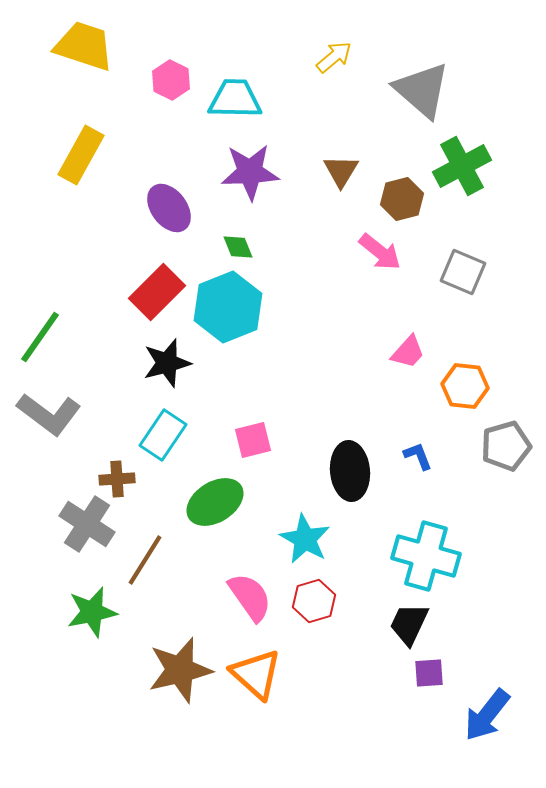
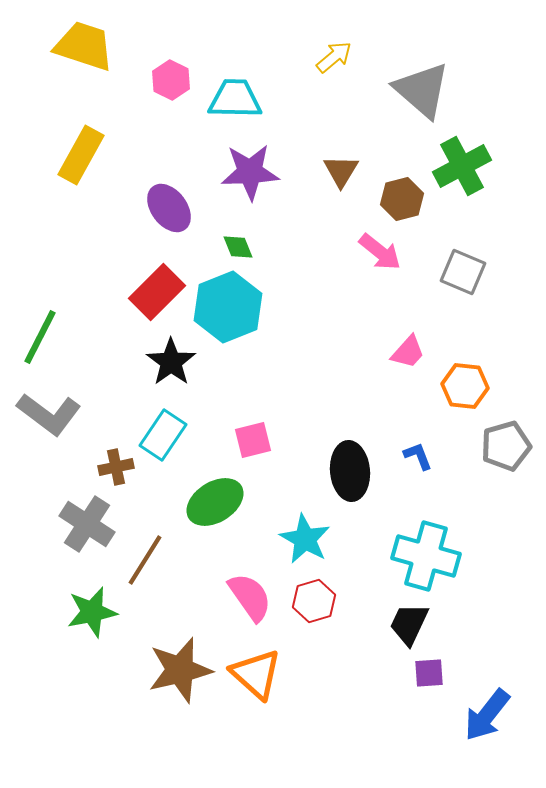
green line: rotated 8 degrees counterclockwise
black star: moved 4 px right, 1 px up; rotated 21 degrees counterclockwise
brown cross: moved 1 px left, 12 px up; rotated 8 degrees counterclockwise
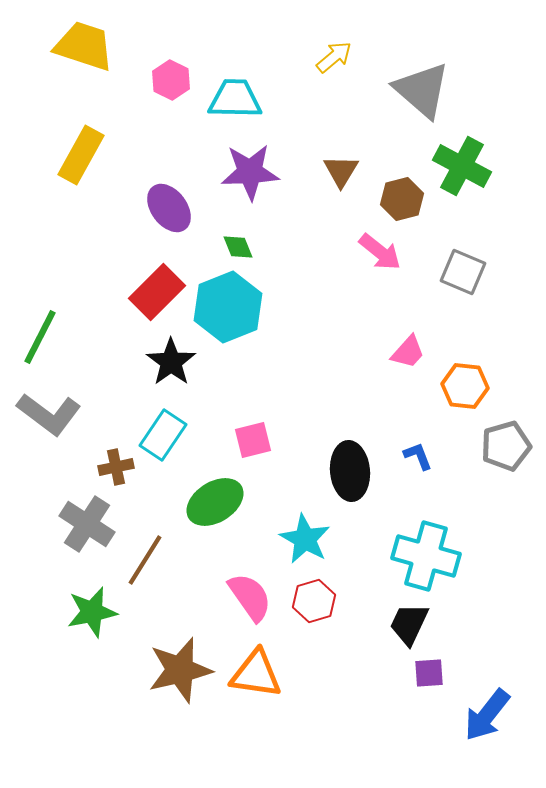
green cross: rotated 34 degrees counterclockwise
orange triangle: rotated 34 degrees counterclockwise
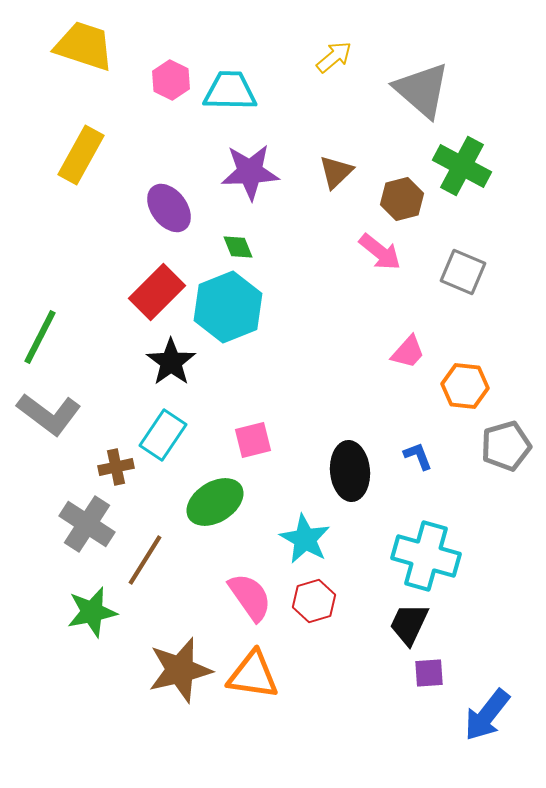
cyan trapezoid: moved 5 px left, 8 px up
brown triangle: moved 5 px left, 1 px down; rotated 15 degrees clockwise
orange triangle: moved 3 px left, 1 px down
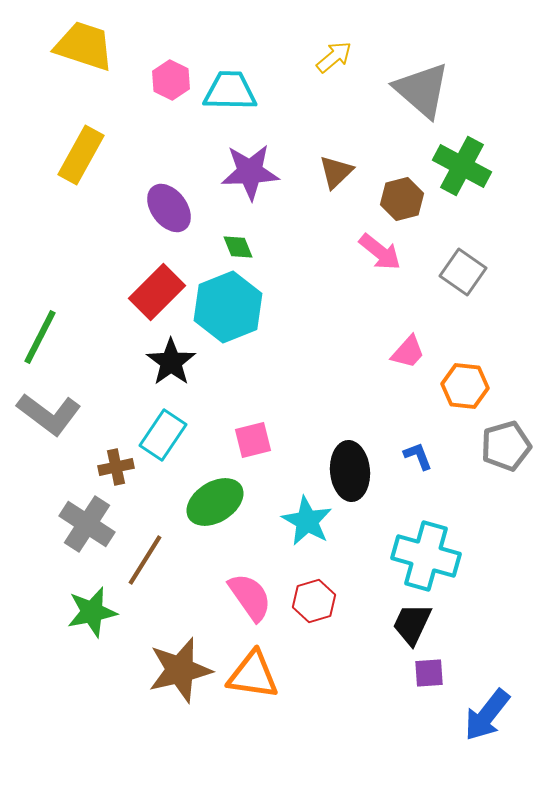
gray square: rotated 12 degrees clockwise
cyan star: moved 2 px right, 18 px up
black trapezoid: moved 3 px right
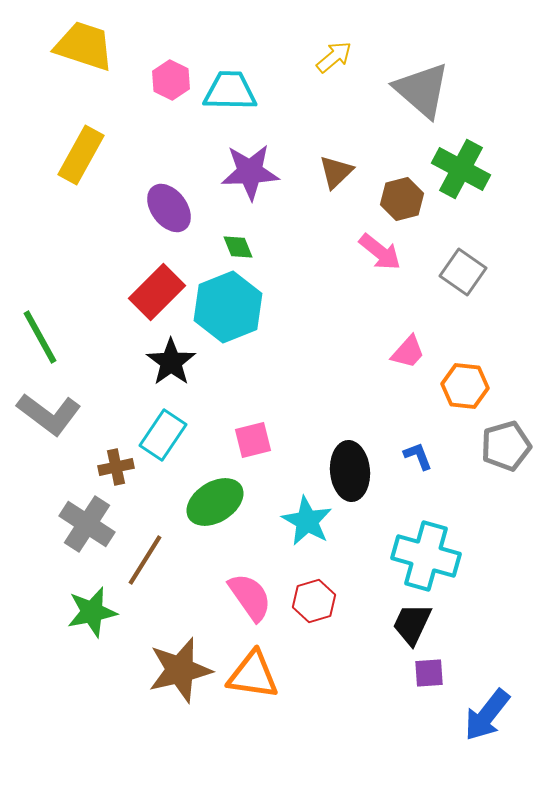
green cross: moved 1 px left, 3 px down
green line: rotated 56 degrees counterclockwise
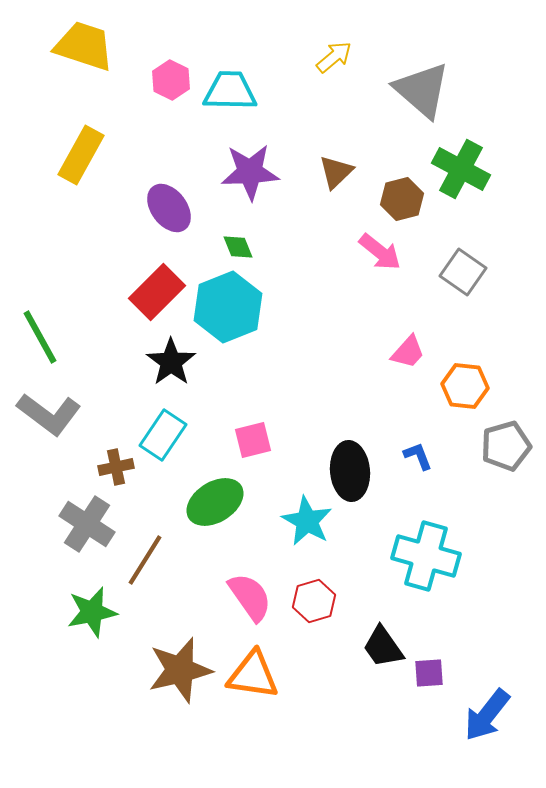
black trapezoid: moved 29 px left, 23 px down; rotated 60 degrees counterclockwise
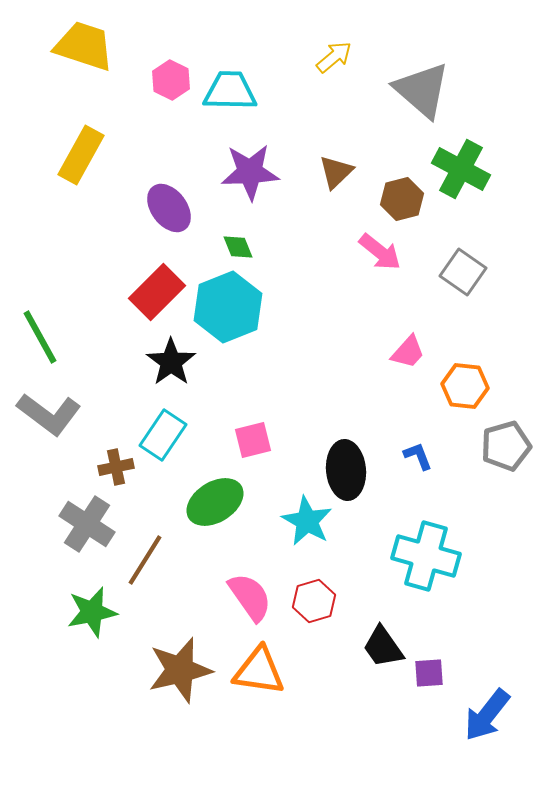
black ellipse: moved 4 px left, 1 px up
orange triangle: moved 6 px right, 4 px up
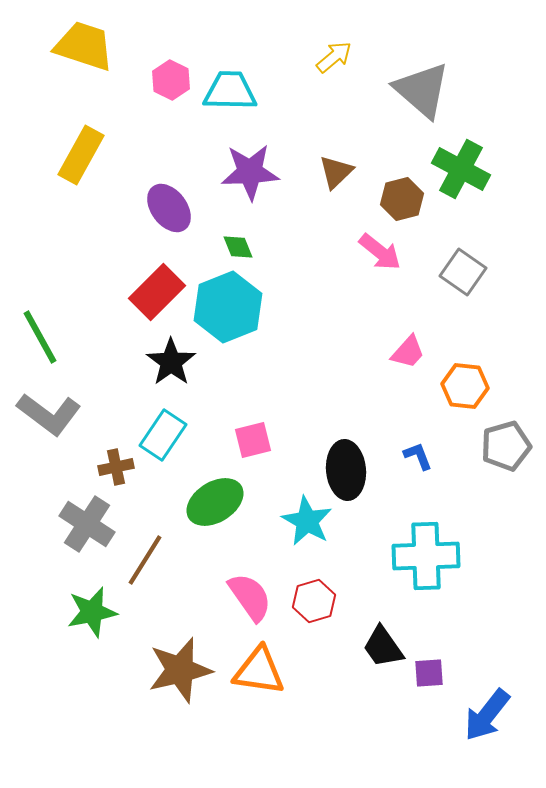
cyan cross: rotated 18 degrees counterclockwise
